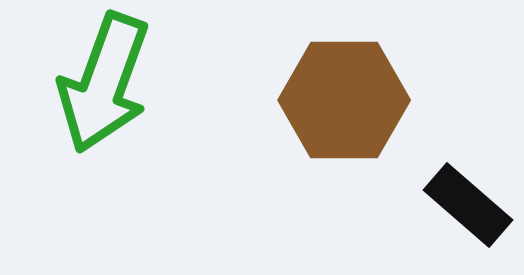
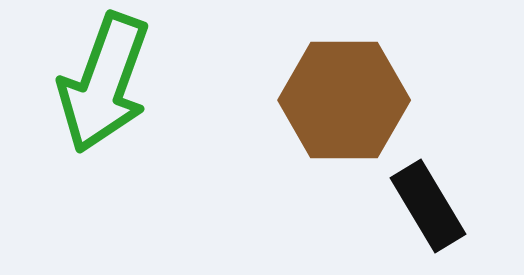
black rectangle: moved 40 px left, 1 px down; rotated 18 degrees clockwise
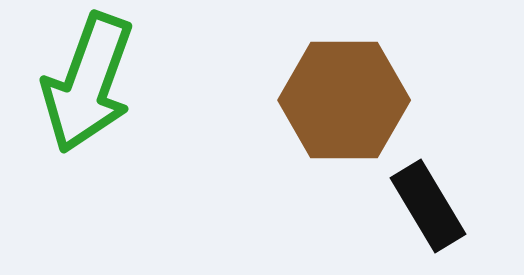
green arrow: moved 16 px left
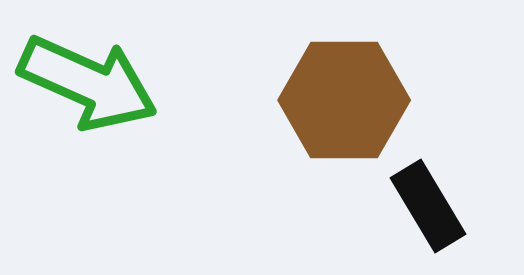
green arrow: rotated 86 degrees counterclockwise
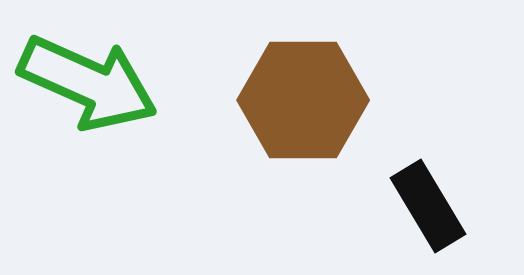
brown hexagon: moved 41 px left
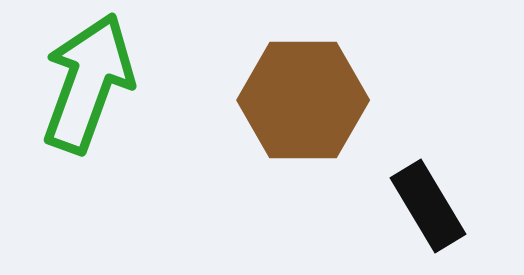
green arrow: rotated 94 degrees counterclockwise
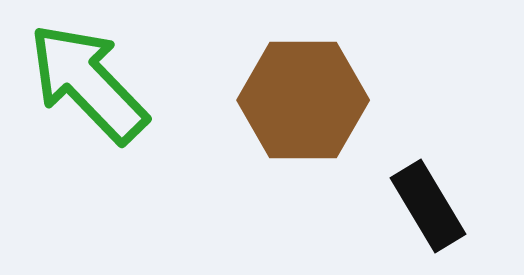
green arrow: rotated 64 degrees counterclockwise
